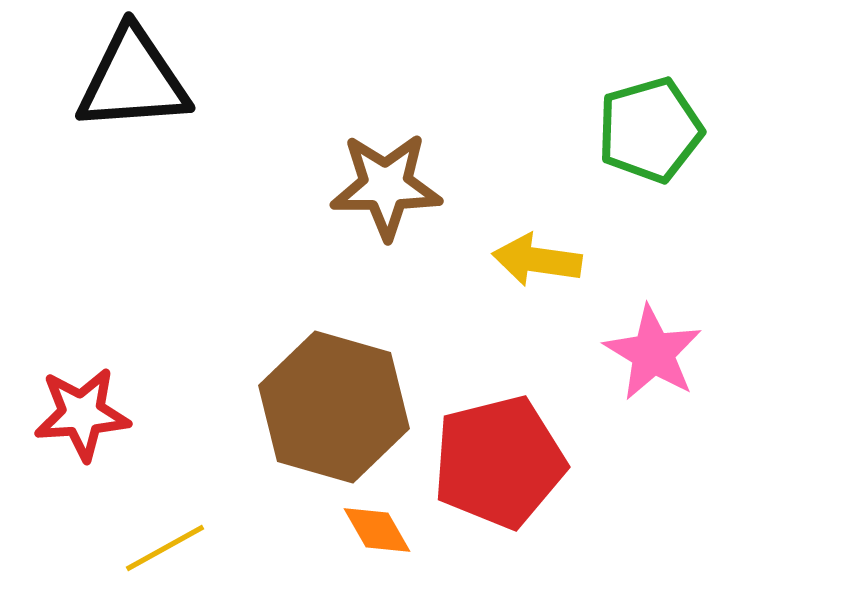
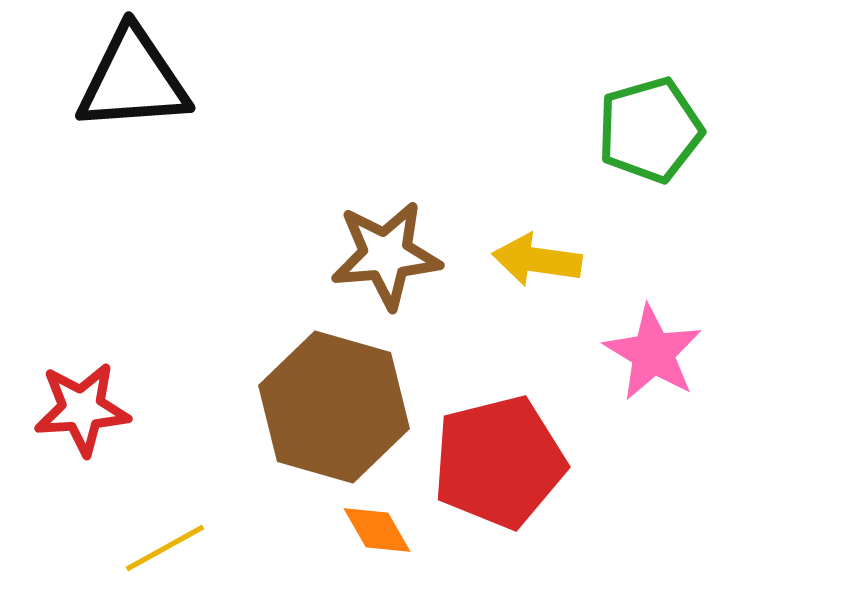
brown star: moved 69 px down; rotated 5 degrees counterclockwise
red star: moved 5 px up
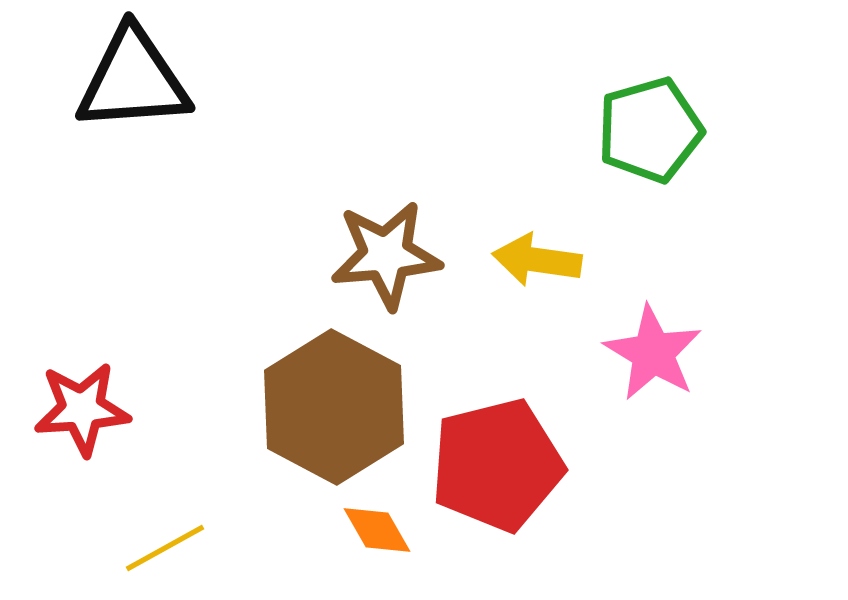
brown hexagon: rotated 12 degrees clockwise
red pentagon: moved 2 px left, 3 px down
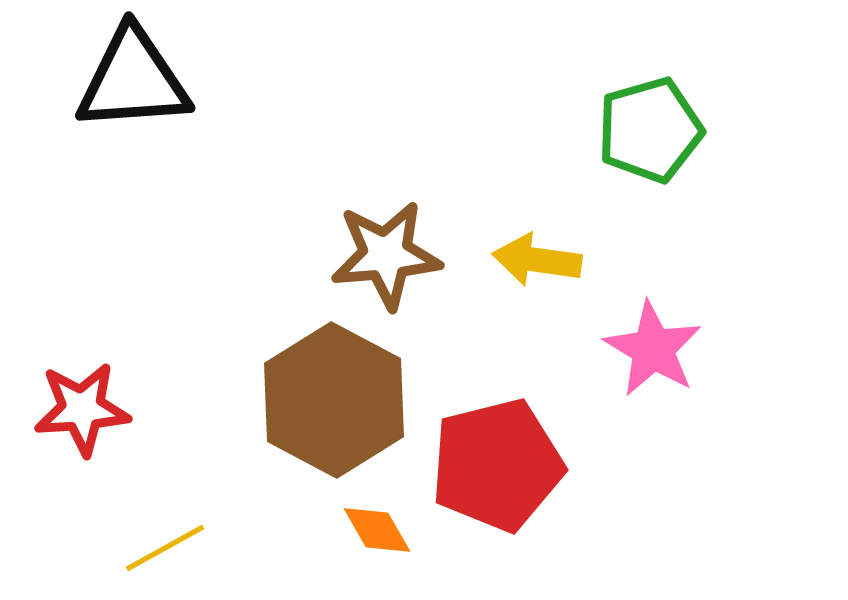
pink star: moved 4 px up
brown hexagon: moved 7 px up
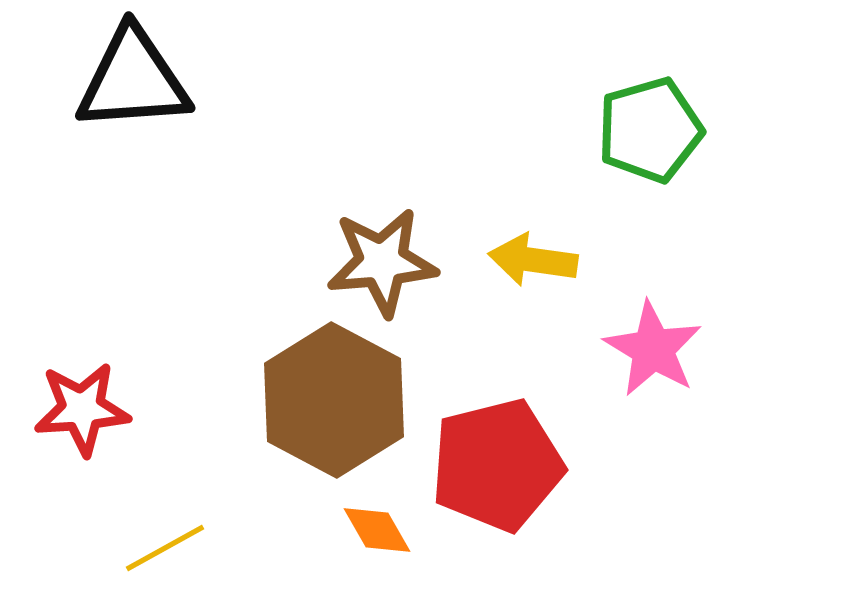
brown star: moved 4 px left, 7 px down
yellow arrow: moved 4 px left
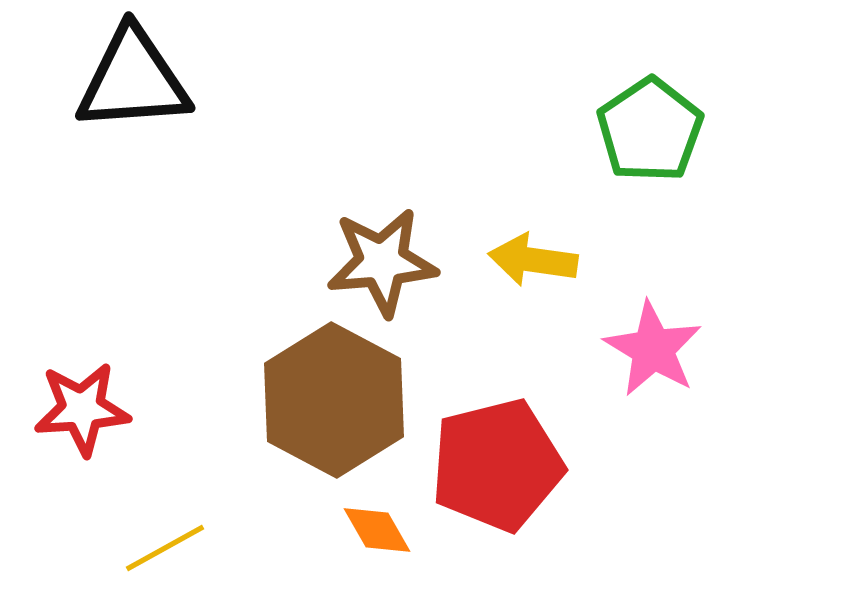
green pentagon: rotated 18 degrees counterclockwise
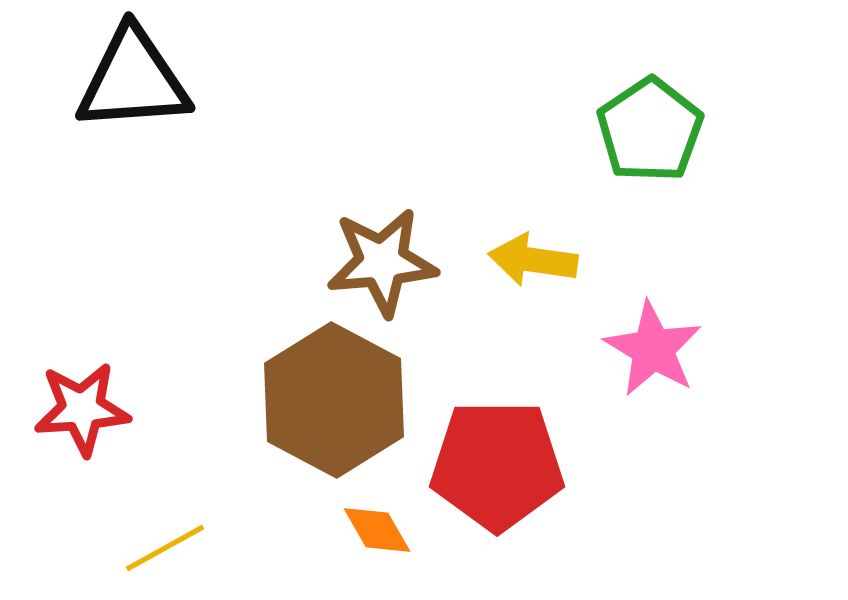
red pentagon: rotated 14 degrees clockwise
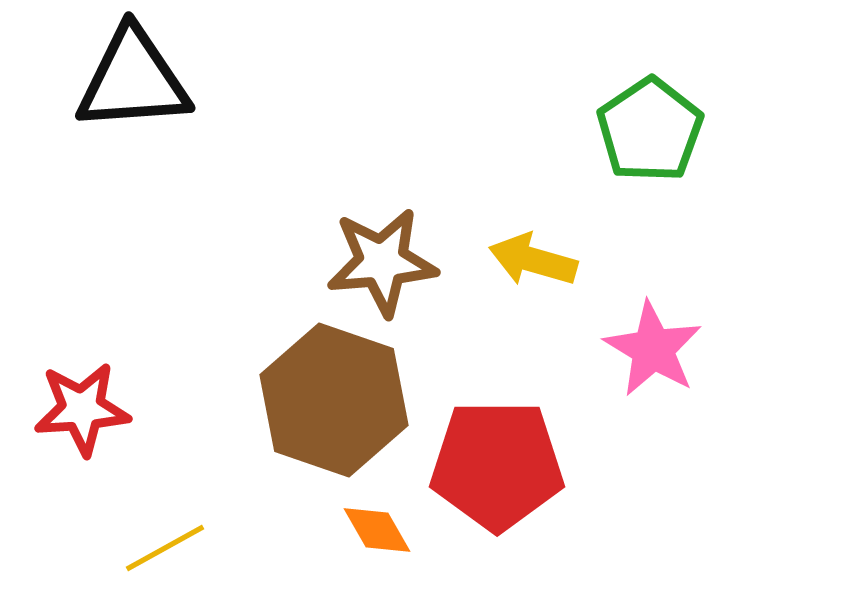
yellow arrow: rotated 8 degrees clockwise
brown hexagon: rotated 9 degrees counterclockwise
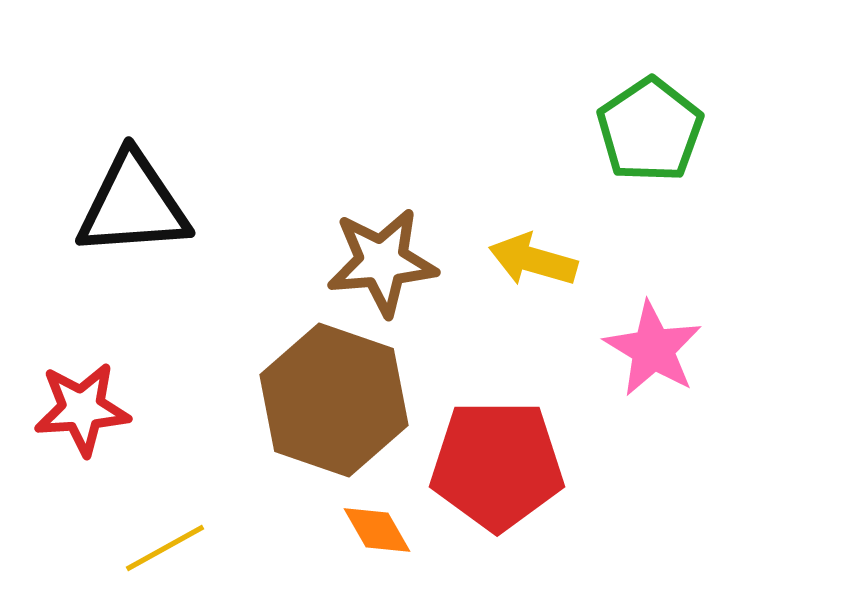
black triangle: moved 125 px down
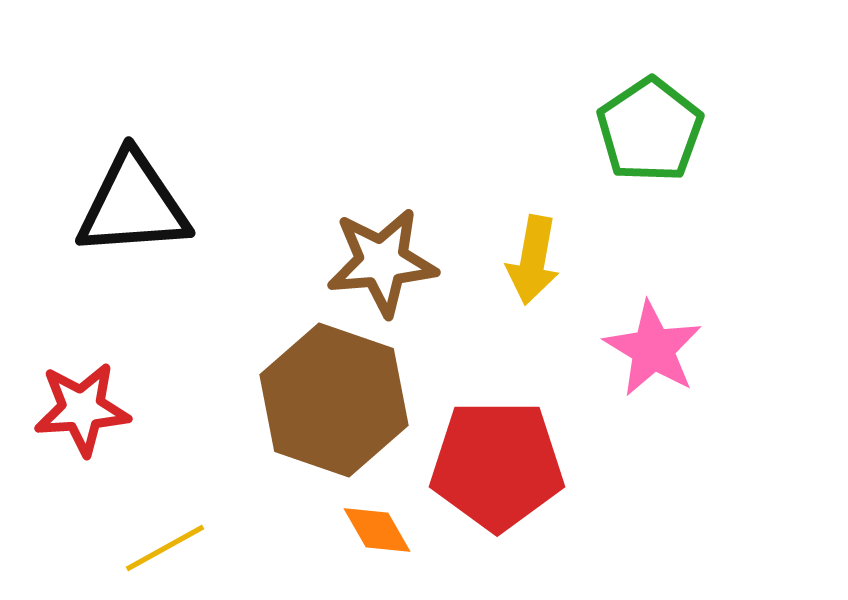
yellow arrow: rotated 96 degrees counterclockwise
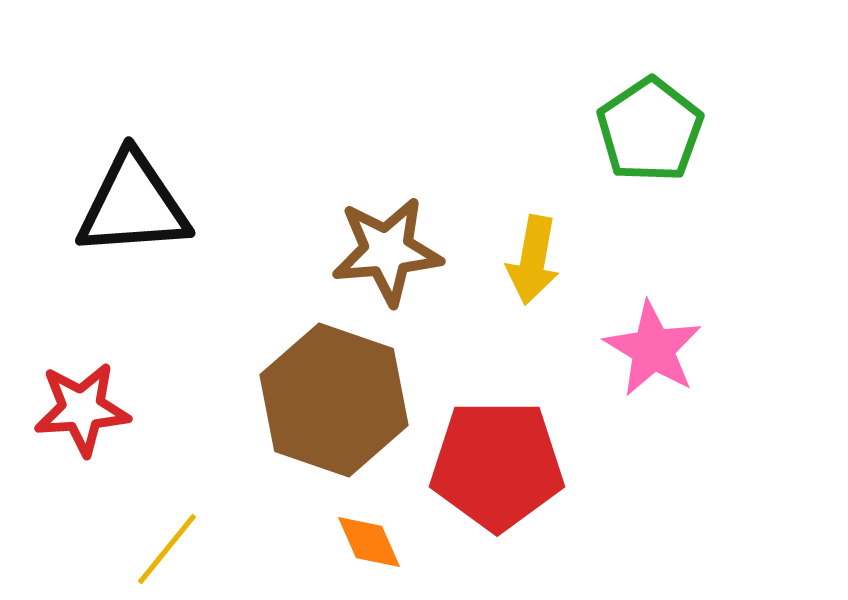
brown star: moved 5 px right, 11 px up
orange diamond: moved 8 px left, 12 px down; rotated 6 degrees clockwise
yellow line: moved 2 px right, 1 px down; rotated 22 degrees counterclockwise
